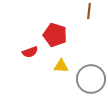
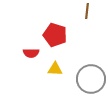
brown line: moved 2 px left
red semicircle: moved 1 px right, 1 px down; rotated 21 degrees clockwise
yellow triangle: moved 6 px left, 3 px down
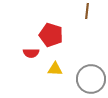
red pentagon: moved 4 px left
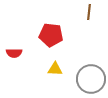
brown line: moved 2 px right, 1 px down
red pentagon: rotated 10 degrees counterclockwise
red semicircle: moved 17 px left
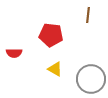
brown line: moved 1 px left, 3 px down
yellow triangle: rotated 28 degrees clockwise
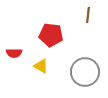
yellow triangle: moved 14 px left, 3 px up
gray circle: moved 6 px left, 7 px up
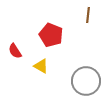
red pentagon: rotated 15 degrees clockwise
red semicircle: moved 1 px right, 2 px up; rotated 56 degrees clockwise
gray circle: moved 1 px right, 9 px down
